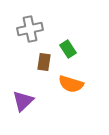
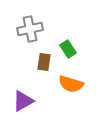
purple triangle: rotated 15 degrees clockwise
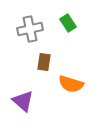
green rectangle: moved 26 px up
purple triangle: rotated 50 degrees counterclockwise
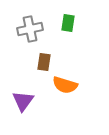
green rectangle: rotated 42 degrees clockwise
orange semicircle: moved 6 px left, 1 px down
purple triangle: rotated 25 degrees clockwise
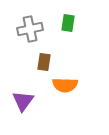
orange semicircle: rotated 15 degrees counterclockwise
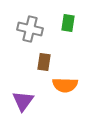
gray cross: rotated 25 degrees clockwise
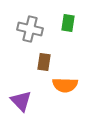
purple triangle: moved 2 px left; rotated 20 degrees counterclockwise
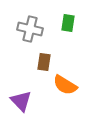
orange semicircle: rotated 30 degrees clockwise
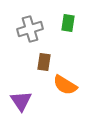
gray cross: rotated 30 degrees counterclockwise
purple triangle: rotated 10 degrees clockwise
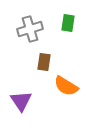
orange semicircle: moved 1 px right, 1 px down
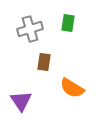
orange semicircle: moved 6 px right, 2 px down
